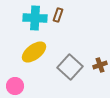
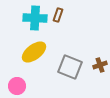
gray square: rotated 20 degrees counterclockwise
pink circle: moved 2 px right
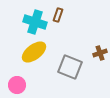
cyan cross: moved 4 px down; rotated 15 degrees clockwise
brown cross: moved 12 px up
pink circle: moved 1 px up
